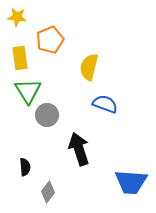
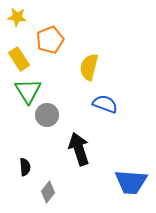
yellow rectangle: moved 1 px left, 1 px down; rotated 25 degrees counterclockwise
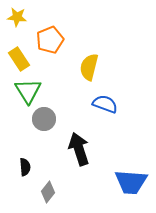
gray circle: moved 3 px left, 4 px down
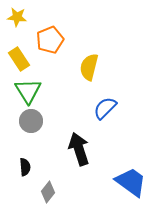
blue semicircle: moved 4 px down; rotated 65 degrees counterclockwise
gray circle: moved 13 px left, 2 px down
blue trapezoid: rotated 148 degrees counterclockwise
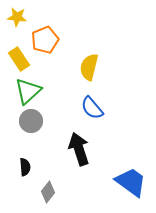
orange pentagon: moved 5 px left
green triangle: rotated 20 degrees clockwise
blue semicircle: moved 13 px left; rotated 85 degrees counterclockwise
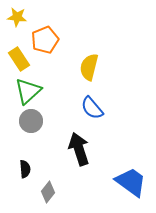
black semicircle: moved 2 px down
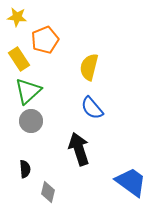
gray diamond: rotated 25 degrees counterclockwise
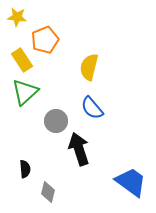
yellow rectangle: moved 3 px right, 1 px down
green triangle: moved 3 px left, 1 px down
gray circle: moved 25 px right
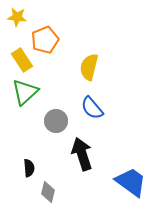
black arrow: moved 3 px right, 5 px down
black semicircle: moved 4 px right, 1 px up
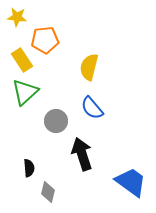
orange pentagon: rotated 16 degrees clockwise
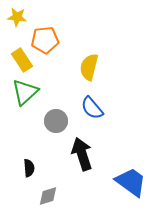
gray diamond: moved 4 px down; rotated 60 degrees clockwise
